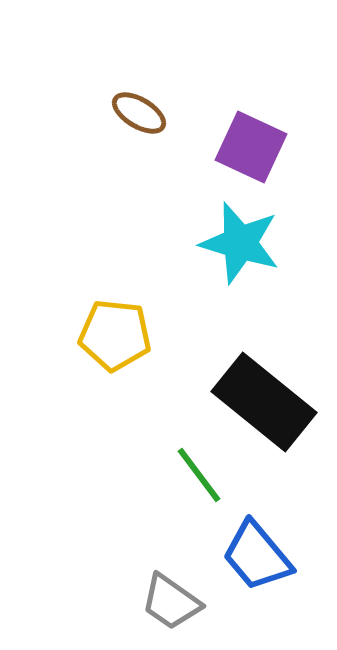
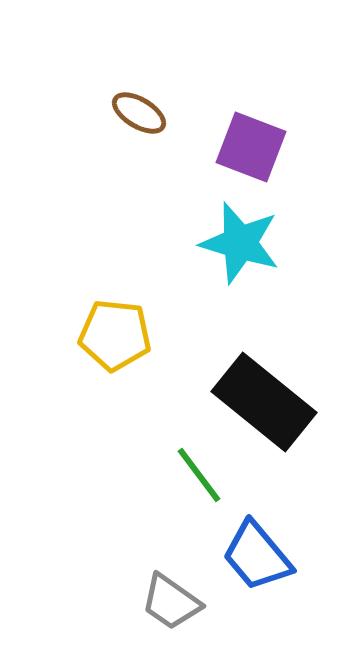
purple square: rotated 4 degrees counterclockwise
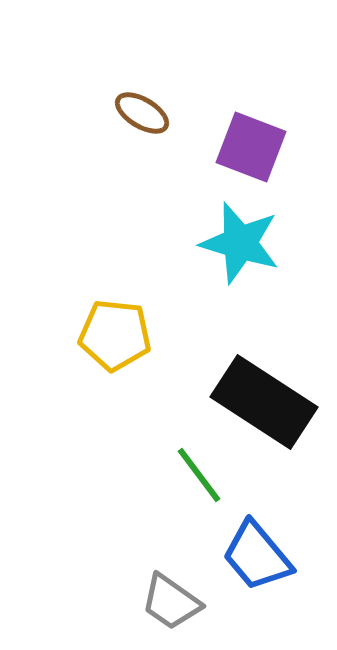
brown ellipse: moved 3 px right
black rectangle: rotated 6 degrees counterclockwise
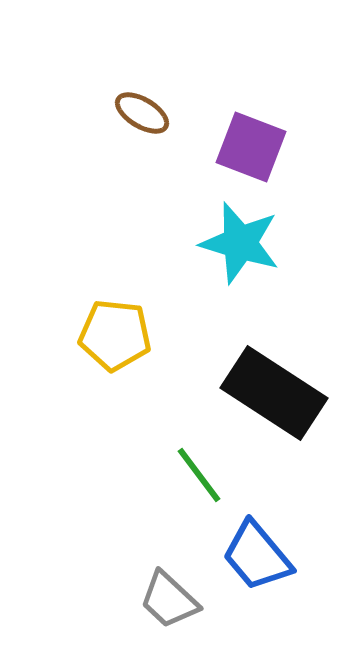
black rectangle: moved 10 px right, 9 px up
gray trapezoid: moved 2 px left, 2 px up; rotated 8 degrees clockwise
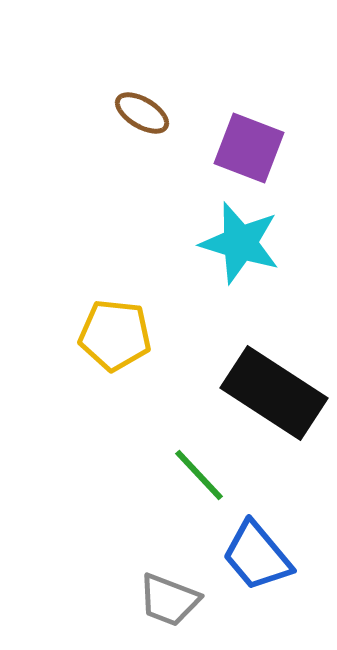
purple square: moved 2 px left, 1 px down
green line: rotated 6 degrees counterclockwise
gray trapezoid: rotated 22 degrees counterclockwise
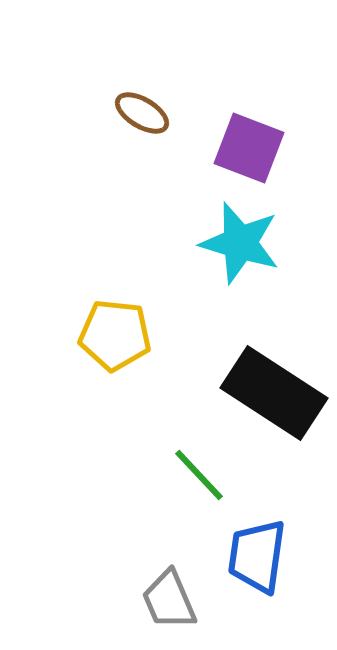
blue trapezoid: rotated 48 degrees clockwise
gray trapezoid: rotated 46 degrees clockwise
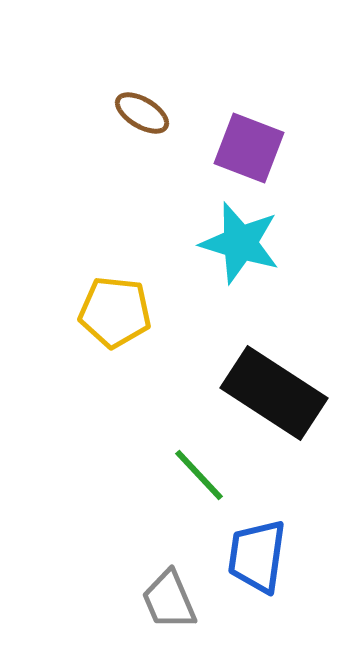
yellow pentagon: moved 23 px up
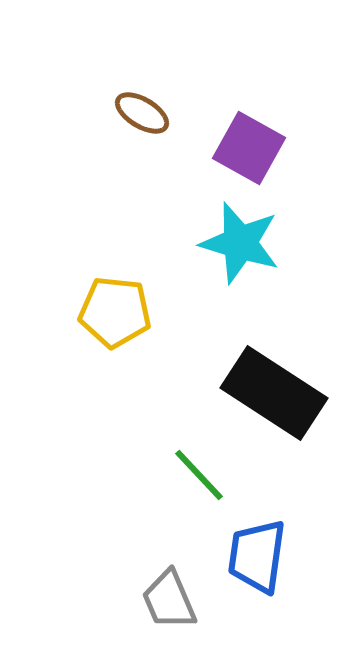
purple square: rotated 8 degrees clockwise
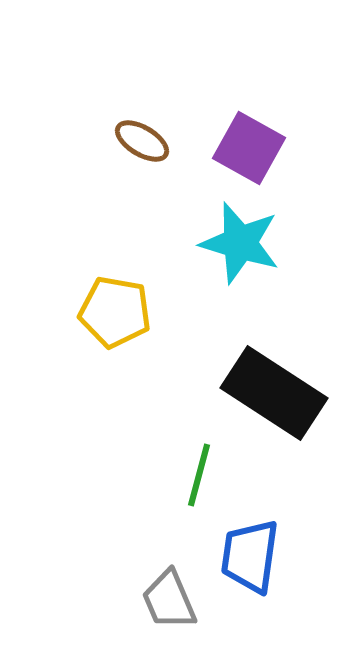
brown ellipse: moved 28 px down
yellow pentagon: rotated 4 degrees clockwise
green line: rotated 58 degrees clockwise
blue trapezoid: moved 7 px left
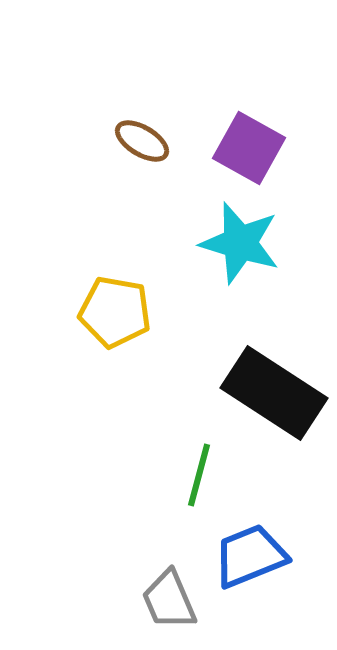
blue trapezoid: rotated 60 degrees clockwise
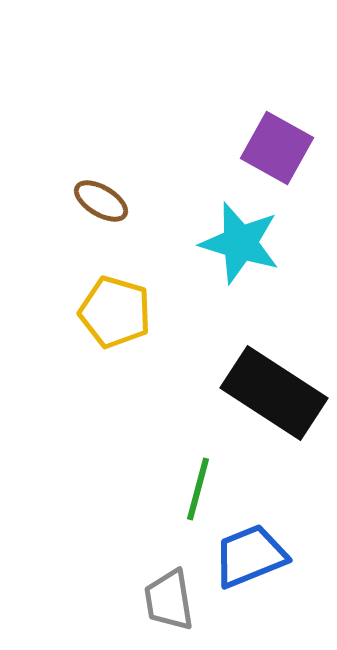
brown ellipse: moved 41 px left, 60 px down
purple square: moved 28 px right
yellow pentagon: rotated 6 degrees clockwise
green line: moved 1 px left, 14 px down
gray trapezoid: rotated 14 degrees clockwise
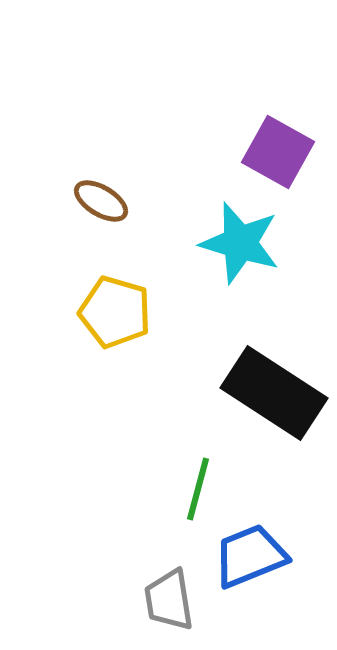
purple square: moved 1 px right, 4 px down
